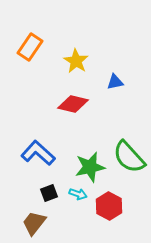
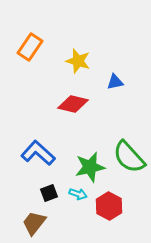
yellow star: moved 2 px right; rotated 15 degrees counterclockwise
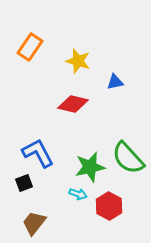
blue L-shape: rotated 20 degrees clockwise
green semicircle: moved 1 px left, 1 px down
black square: moved 25 px left, 10 px up
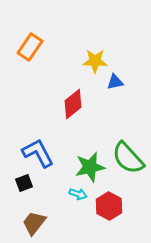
yellow star: moved 17 px right; rotated 15 degrees counterclockwise
red diamond: rotated 52 degrees counterclockwise
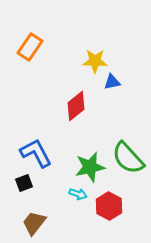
blue triangle: moved 3 px left
red diamond: moved 3 px right, 2 px down
blue L-shape: moved 2 px left
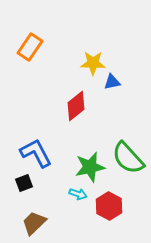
yellow star: moved 2 px left, 2 px down
brown trapezoid: rotated 8 degrees clockwise
